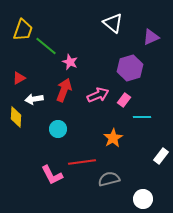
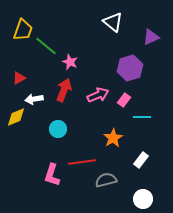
white triangle: moved 1 px up
yellow diamond: rotated 65 degrees clockwise
white rectangle: moved 20 px left, 4 px down
pink L-shape: rotated 45 degrees clockwise
gray semicircle: moved 3 px left, 1 px down
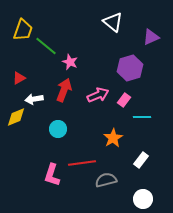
red line: moved 1 px down
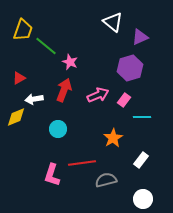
purple triangle: moved 11 px left
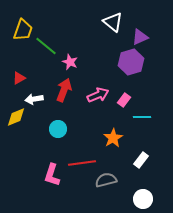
purple hexagon: moved 1 px right, 6 px up
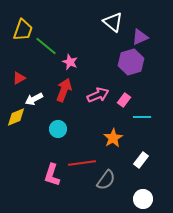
white arrow: rotated 18 degrees counterclockwise
gray semicircle: rotated 140 degrees clockwise
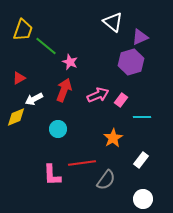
pink rectangle: moved 3 px left
pink L-shape: rotated 20 degrees counterclockwise
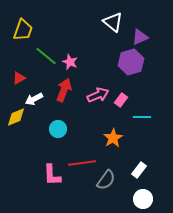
green line: moved 10 px down
white rectangle: moved 2 px left, 10 px down
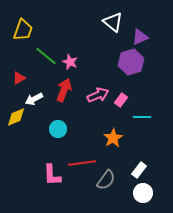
white circle: moved 6 px up
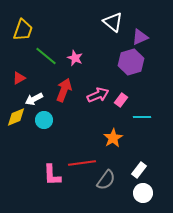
pink star: moved 5 px right, 4 px up
cyan circle: moved 14 px left, 9 px up
